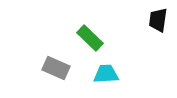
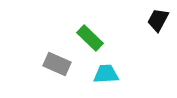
black trapezoid: rotated 20 degrees clockwise
gray rectangle: moved 1 px right, 4 px up
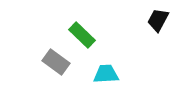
green rectangle: moved 8 px left, 3 px up
gray rectangle: moved 1 px left, 2 px up; rotated 12 degrees clockwise
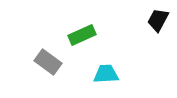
green rectangle: rotated 68 degrees counterclockwise
gray rectangle: moved 8 px left
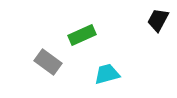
cyan trapezoid: moved 1 px right; rotated 12 degrees counterclockwise
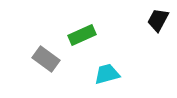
gray rectangle: moved 2 px left, 3 px up
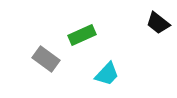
black trapezoid: moved 3 px down; rotated 80 degrees counterclockwise
cyan trapezoid: rotated 148 degrees clockwise
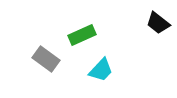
cyan trapezoid: moved 6 px left, 4 px up
